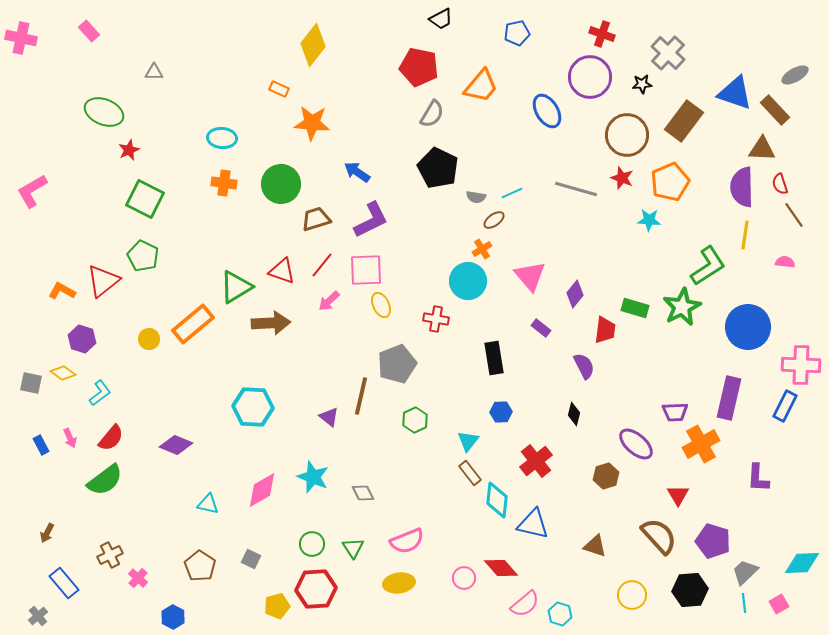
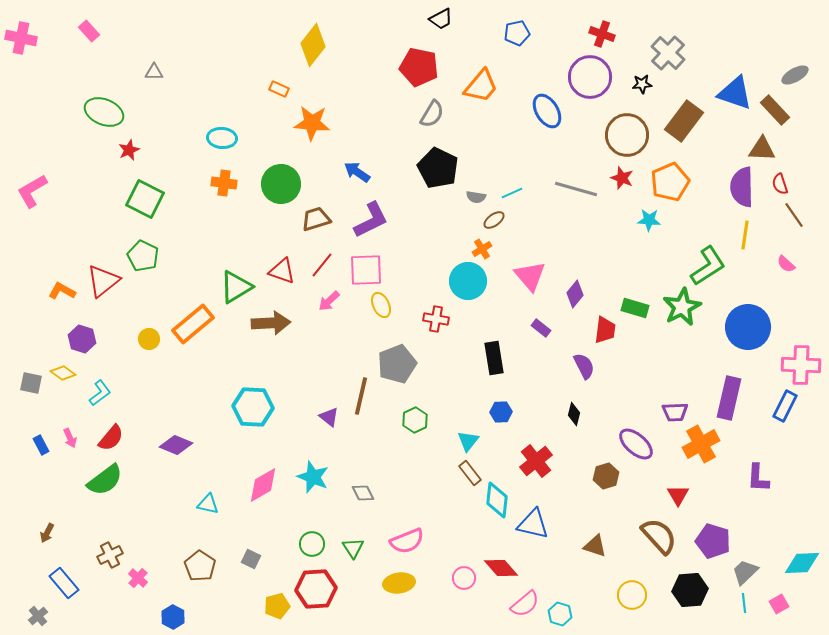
pink semicircle at (785, 262): moved 1 px right, 2 px down; rotated 144 degrees counterclockwise
pink diamond at (262, 490): moved 1 px right, 5 px up
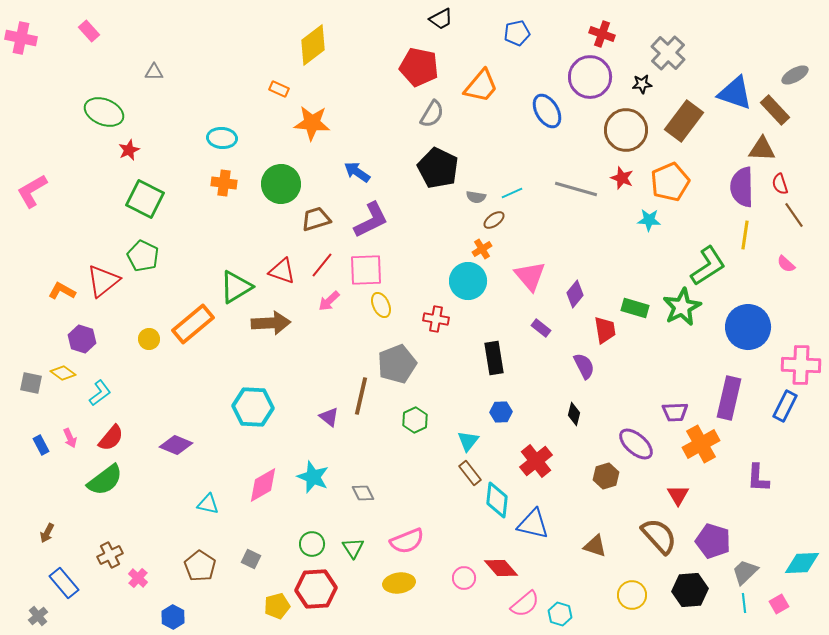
yellow diamond at (313, 45): rotated 15 degrees clockwise
brown circle at (627, 135): moved 1 px left, 5 px up
red trapezoid at (605, 330): rotated 16 degrees counterclockwise
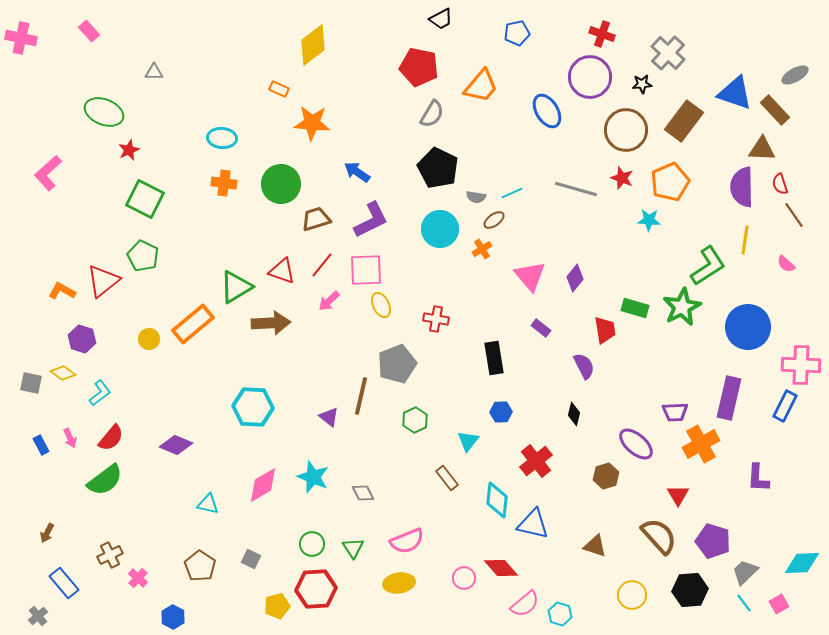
pink L-shape at (32, 191): moved 16 px right, 18 px up; rotated 12 degrees counterclockwise
yellow line at (745, 235): moved 5 px down
cyan circle at (468, 281): moved 28 px left, 52 px up
purple diamond at (575, 294): moved 16 px up
brown rectangle at (470, 473): moved 23 px left, 5 px down
cyan line at (744, 603): rotated 30 degrees counterclockwise
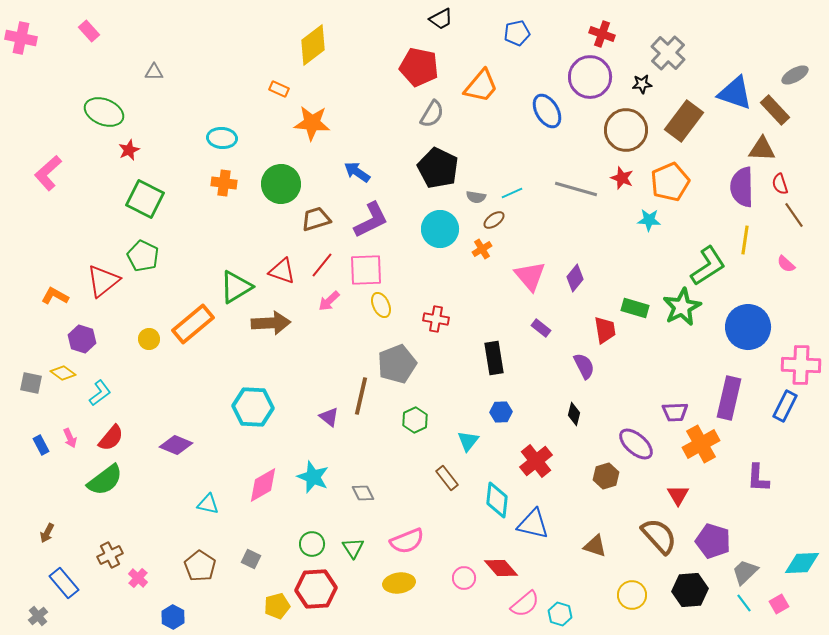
orange L-shape at (62, 291): moved 7 px left, 5 px down
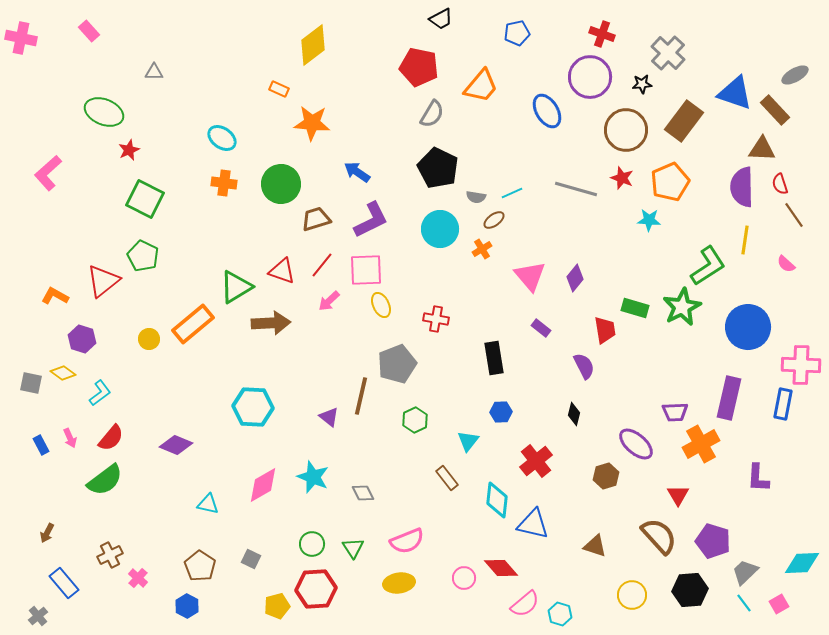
cyan ellipse at (222, 138): rotated 32 degrees clockwise
blue rectangle at (785, 406): moved 2 px left, 2 px up; rotated 16 degrees counterclockwise
blue hexagon at (173, 617): moved 14 px right, 11 px up
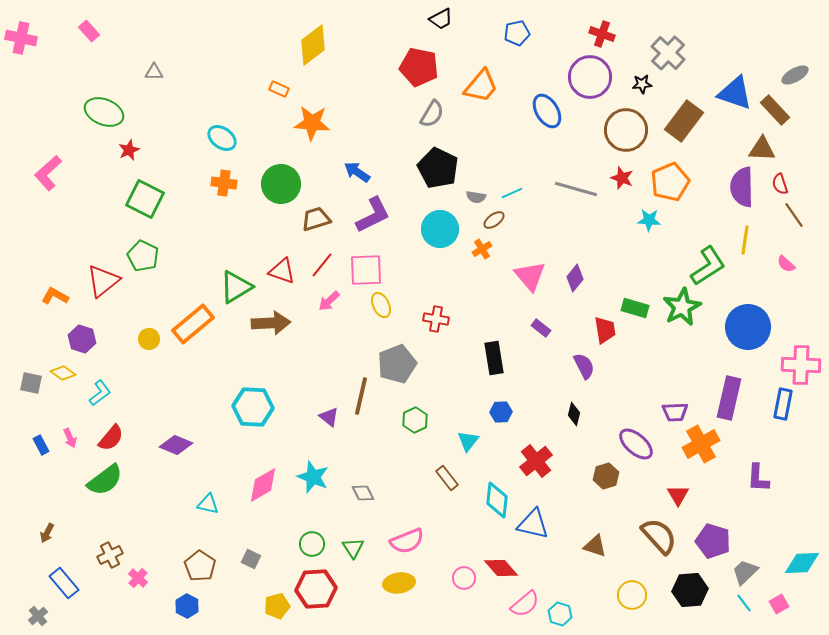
purple L-shape at (371, 220): moved 2 px right, 5 px up
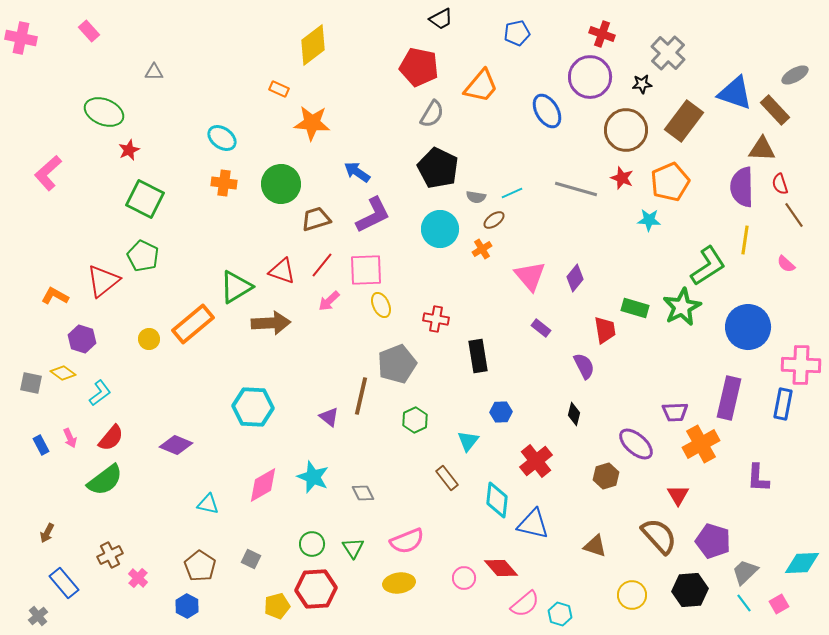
black rectangle at (494, 358): moved 16 px left, 2 px up
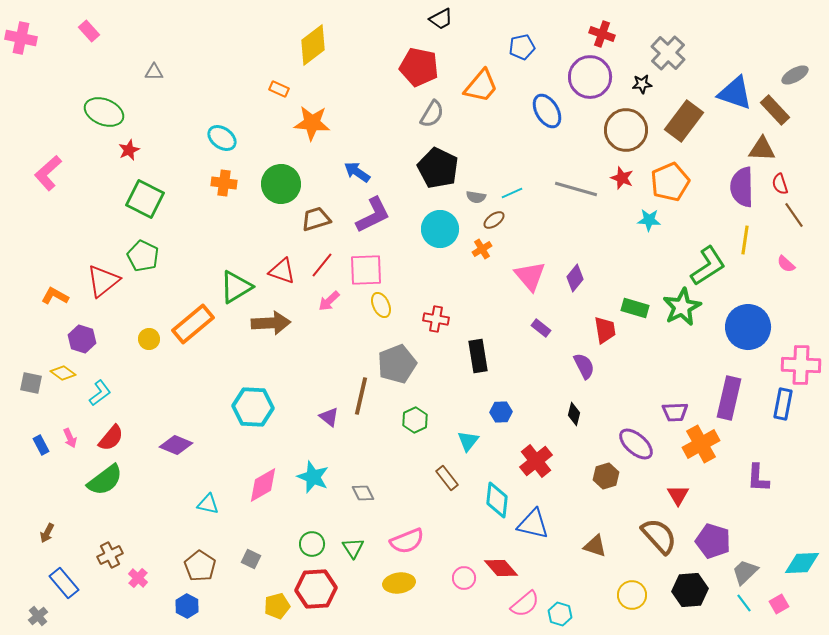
blue pentagon at (517, 33): moved 5 px right, 14 px down
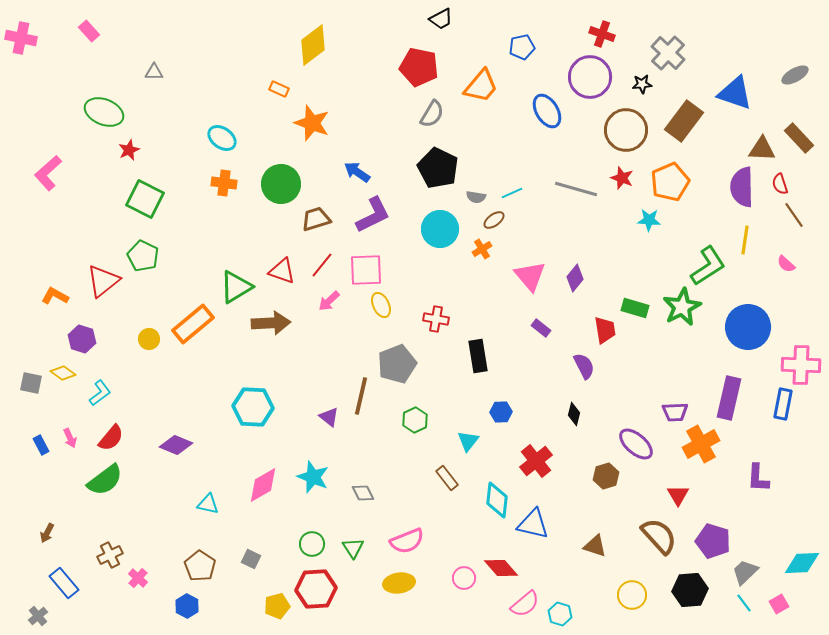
brown rectangle at (775, 110): moved 24 px right, 28 px down
orange star at (312, 123): rotated 15 degrees clockwise
